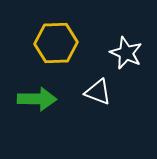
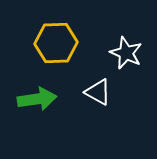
white triangle: rotated 8 degrees clockwise
green arrow: rotated 9 degrees counterclockwise
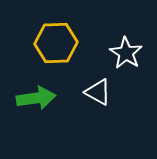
white star: rotated 8 degrees clockwise
green arrow: moved 1 px left, 1 px up
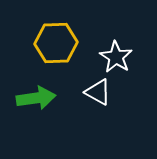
white star: moved 10 px left, 4 px down
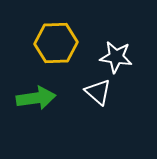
white star: rotated 24 degrees counterclockwise
white triangle: rotated 12 degrees clockwise
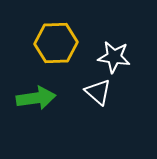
white star: moved 2 px left
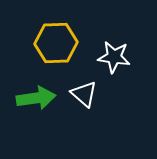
white triangle: moved 14 px left, 2 px down
